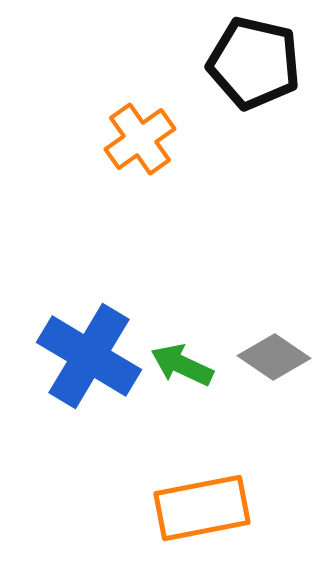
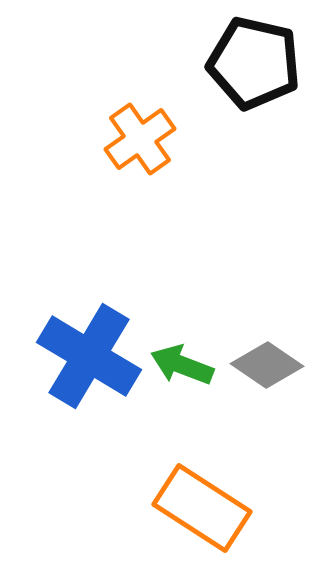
gray diamond: moved 7 px left, 8 px down
green arrow: rotated 4 degrees counterclockwise
orange rectangle: rotated 44 degrees clockwise
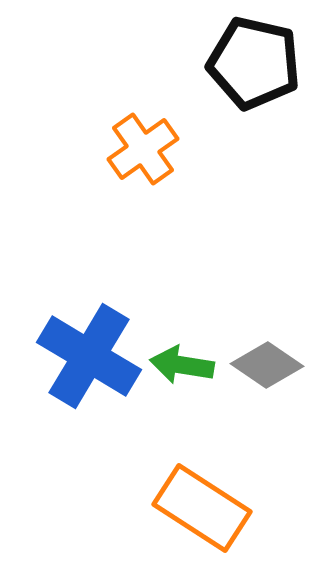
orange cross: moved 3 px right, 10 px down
green arrow: rotated 12 degrees counterclockwise
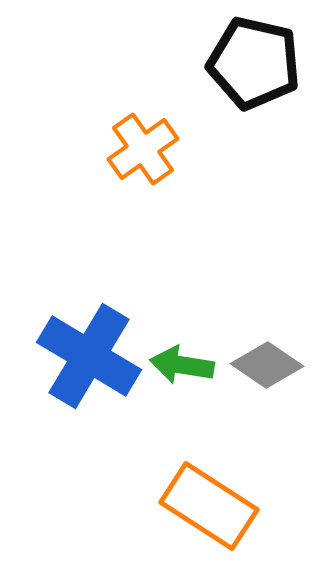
orange rectangle: moved 7 px right, 2 px up
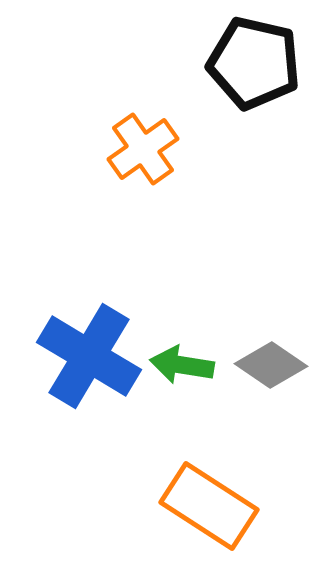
gray diamond: moved 4 px right
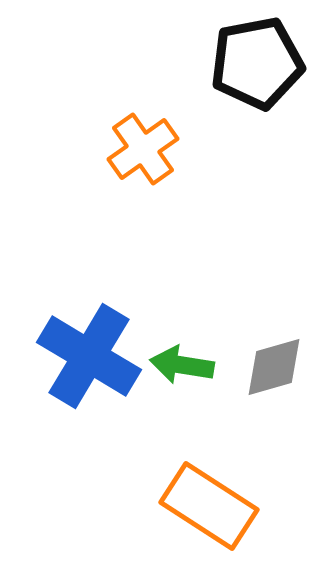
black pentagon: moved 3 px right; rotated 24 degrees counterclockwise
gray diamond: moved 3 px right, 2 px down; rotated 50 degrees counterclockwise
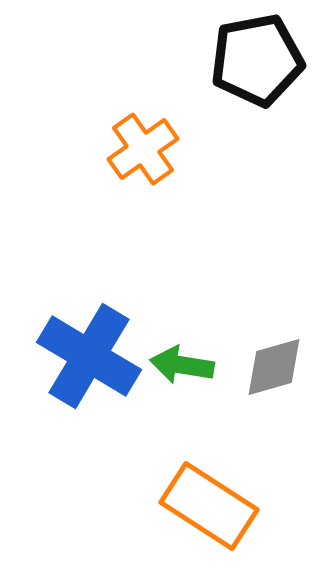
black pentagon: moved 3 px up
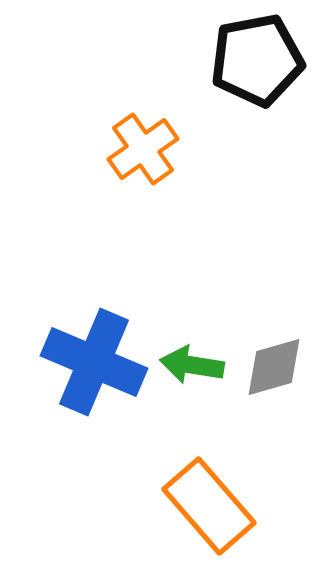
blue cross: moved 5 px right, 6 px down; rotated 8 degrees counterclockwise
green arrow: moved 10 px right
orange rectangle: rotated 16 degrees clockwise
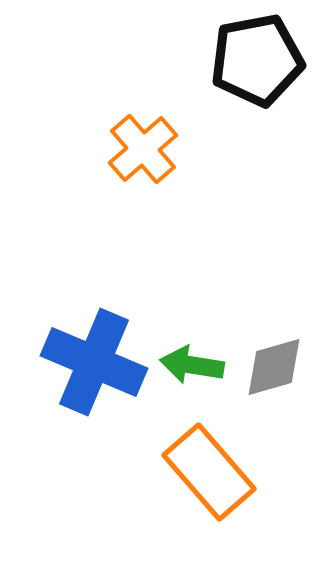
orange cross: rotated 6 degrees counterclockwise
orange rectangle: moved 34 px up
